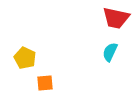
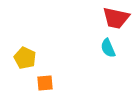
cyan semicircle: moved 2 px left, 4 px up; rotated 48 degrees counterclockwise
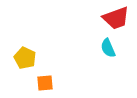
red trapezoid: rotated 32 degrees counterclockwise
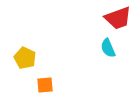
red trapezoid: moved 2 px right
orange square: moved 2 px down
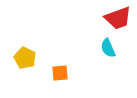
orange square: moved 15 px right, 12 px up
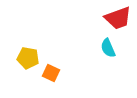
yellow pentagon: moved 3 px right; rotated 15 degrees counterclockwise
orange square: moved 9 px left; rotated 30 degrees clockwise
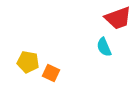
cyan semicircle: moved 4 px left, 1 px up
yellow pentagon: moved 4 px down
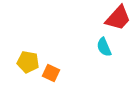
red trapezoid: rotated 28 degrees counterclockwise
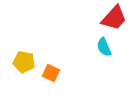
red trapezoid: moved 4 px left
yellow pentagon: moved 4 px left
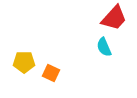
yellow pentagon: rotated 10 degrees counterclockwise
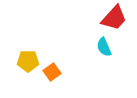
yellow pentagon: moved 4 px right, 1 px up
orange square: moved 1 px right, 1 px up; rotated 30 degrees clockwise
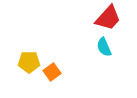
red trapezoid: moved 6 px left
yellow pentagon: moved 1 px right, 1 px down
